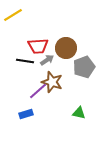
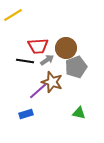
gray pentagon: moved 8 px left
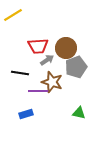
black line: moved 5 px left, 12 px down
purple line: rotated 42 degrees clockwise
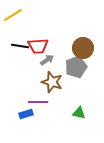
brown circle: moved 17 px right
black line: moved 27 px up
purple line: moved 11 px down
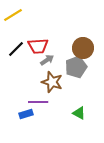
black line: moved 4 px left, 3 px down; rotated 54 degrees counterclockwise
green triangle: rotated 16 degrees clockwise
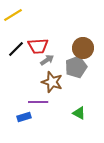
blue rectangle: moved 2 px left, 3 px down
